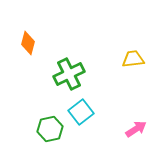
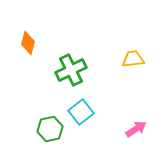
green cross: moved 2 px right, 4 px up
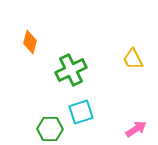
orange diamond: moved 2 px right, 1 px up
yellow trapezoid: rotated 110 degrees counterclockwise
cyan square: rotated 20 degrees clockwise
green hexagon: rotated 15 degrees clockwise
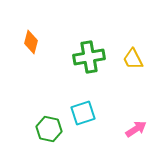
orange diamond: moved 1 px right
green cross: moved 18 px right, 13 px up; rotated 16 degrees clockwise
cyan square: moved 2 px right, 1 px down
green hexagon: moved 1 px left; rotated 10 degrees clockwise
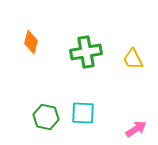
green cross: moved 3 px left, 5 px up
cyan square: rotated 20 degrees clockwise
green hexagon: moved 3 px left, 12 px up
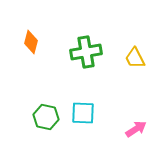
yellow trapezoid: moved 2 px right, 1 px up
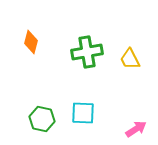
green cross: moved 1 px right
yellow trapezoid: moved 5 px left, 1 px down
green hexagon: moved 4 px left, 2 px down
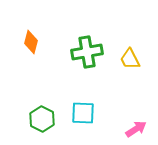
green hexagon: rotated 15 degrees clockwise
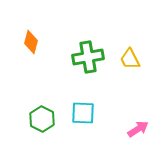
green cross: moved 1 px right, 5 px down
pink arrow: moved 2 px right
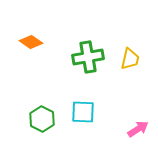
orange diamond: rotated 70 degrees counterclockwise
yellow trapezoid: rotated 140 degrees counterclockwise
cyan square: moved 1 px up
